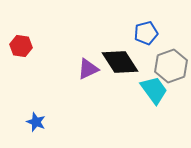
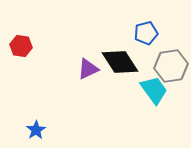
gray hexagon: rotated 12 degrees clockwise
blue star: moved 8 px down; rotated 18 degrees clockwise
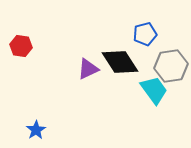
blue pentagon: moved 1 px left, 1 px down
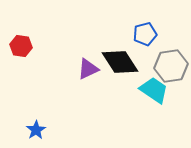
cyan trapezoid: rotated 20 degrees counterclockwise
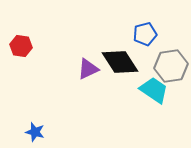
blue star: moved 1 px left, 2 px down; rotated 24 degrees counterclockwise
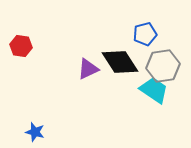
gray hexagon: moved 8 px left
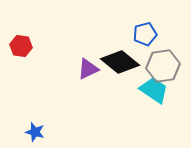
black diamond: rotated 18 degrees counterclockwise
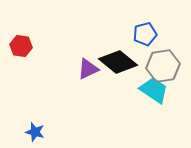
black diamond: moved 2 px left
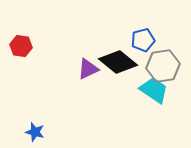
blue pentagon: moved 2 px left, 6 px down
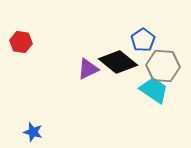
blue pentagon: rotated 20 degrees counterclockwise
red hexagon: moved 4 px up
gray hexagon: rotated 12 degrees clockwise
blue star: moved 2 px left
